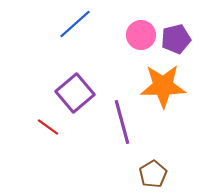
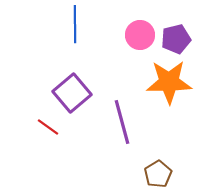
blue line: rotated 48 degrees counterclockwise
pink circle: moved 1 px left
orange star: moved 6 px right, 4 px up
purple square: moved 3 px left
brown pentagon: moved 5 px right
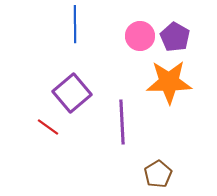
pink circle: moved 1 px down
purple pentagon: moved 1 px left, 2 px up; rotated 28 degrees counterclockwise
purple line: rotated 12 degrees clockwise
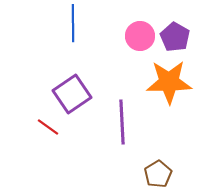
blue line: moved 2 px left, 1 px up
purple square: moved 1 px down; rotated 6 degrees clockwise
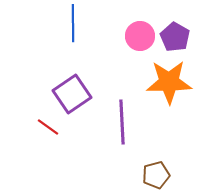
brown pentagon: moved 2 px left, 1 px down; rotated 16 degrees clockwise
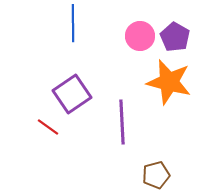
orange star: rotated 15 degrees clockwise
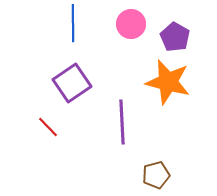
pink circle: moved 9 px left, 12 px up
orange star: moved 1 px left
purple square: moved 11 px up
red line: rotated 10 degrees clockwise
